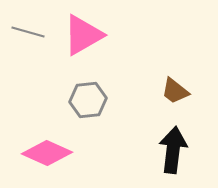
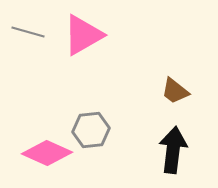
gray hexagon: moved 3 px right, 30 px down
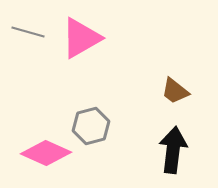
pink triangle: moved 2 px left, 3 px down
gray hexagon: moved 4 px up; rotated 9 degrees counterclockwise
pink diamond: moved 1 px left
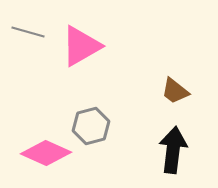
pink triangle: moved 8 px down
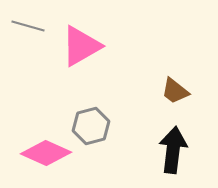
gray line: moved 6 px up
